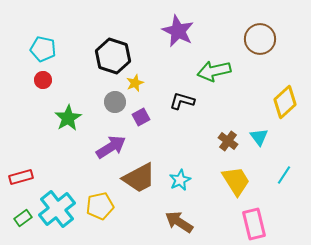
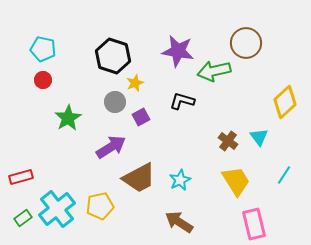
purple star: moved 20 px down; rotated 16 degrees counterclockwise
brown circle: moved 14 px left, 4 px down
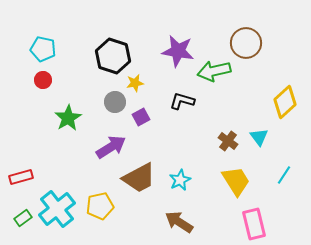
yellow star: rotated 12 degrees clockwise
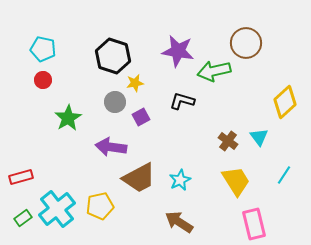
purple arrow: rotated 140 degrees counterclockwise
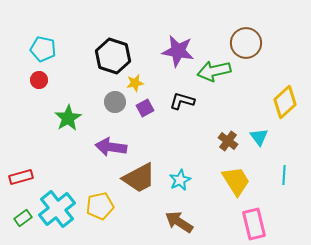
red circle: moved 4 px left
purple square: moved 4 px right, 9 px up
cyan line: rotated 30 degrees counterclockwise
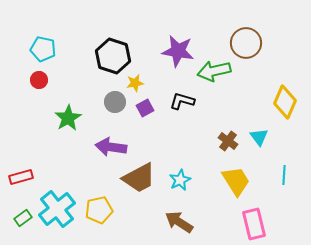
yellow diamond: rotated 24 degrees counterclockwise
yellow pentagon: moved 1 px left, 4 px down
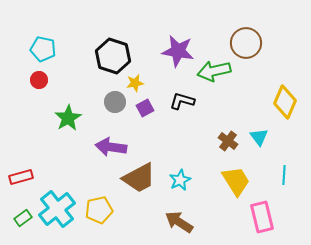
pink rectangle: moved 8 px right, 7 px up
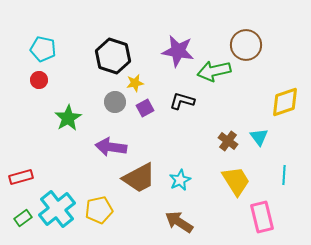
brown circle: moved 2 px down
yellow diamond: rotated 48 degrees clockwise
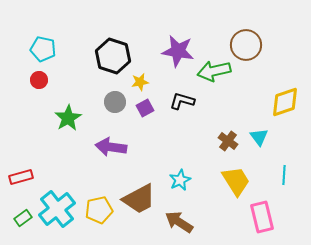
yellow star: moved 5 px right, 1 px up
brown trapezoid: moved 21 px down
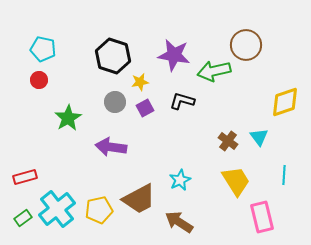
purple star: moved 4 px left, 4 px down
red rectangle: moved 4 px right
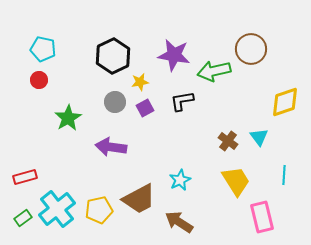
brown circle: moved 5 px right, 4 px down
black hexagon: rotated 16 degrees clockwise
black L-shape: rotated 25 degrees counterclockwise
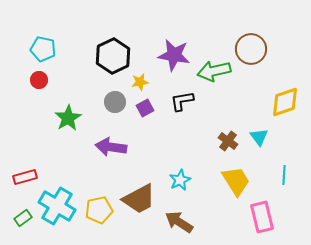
cyan cross: moved 3 px up; rotated 21 degrees counterclockwise
